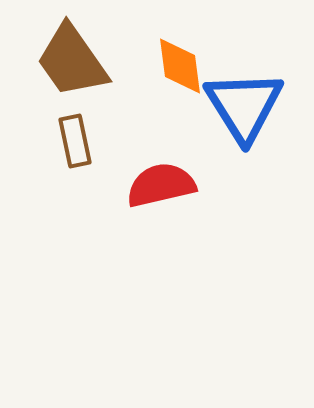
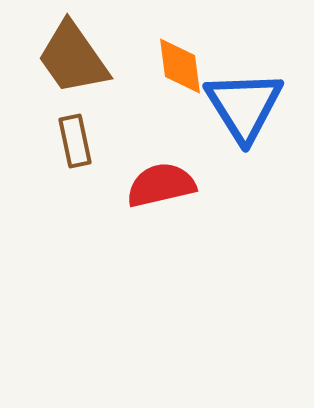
brown trapezoid: moved 1 px right, 3 px up
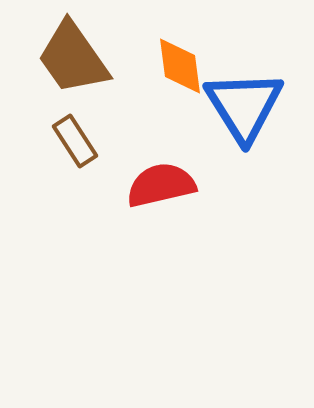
brown rectangle: rotated 21 degrees counterclockwise
